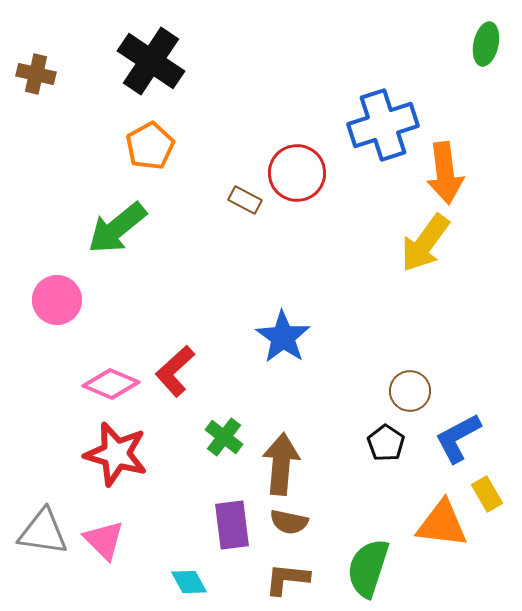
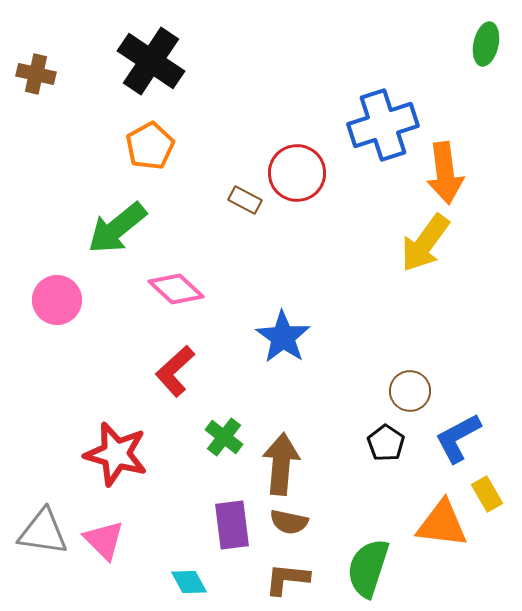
pink diamond: moved 65 px right, 95 px up; rotated 20 degrees clockwise
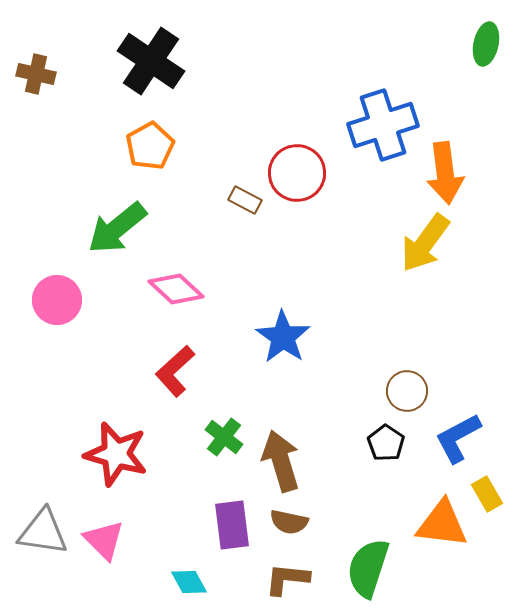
brown circle: moved 3 px left
brown arrow: moved 3 px up; rotated 22 degrees counterclockwise
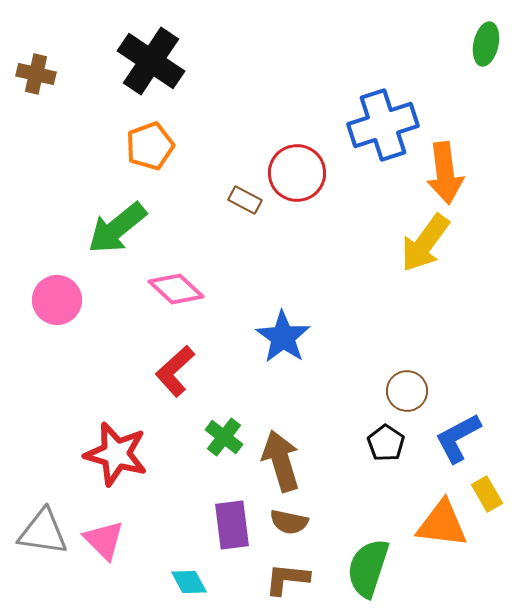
orange pentagon: rotated 9 degrees clockwise
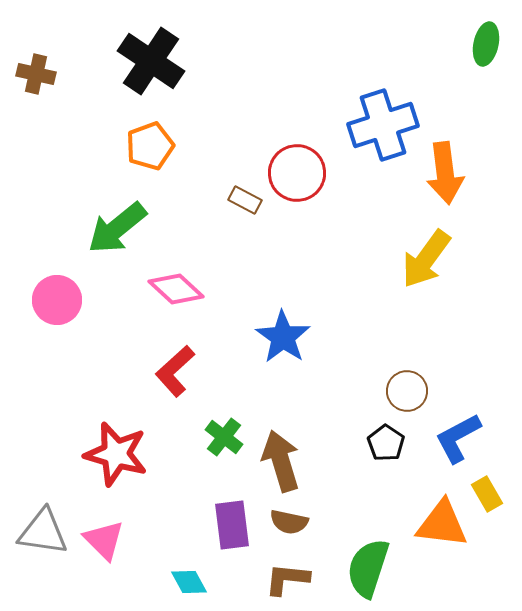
yellow arrow: moved 1 px right, 16 px down
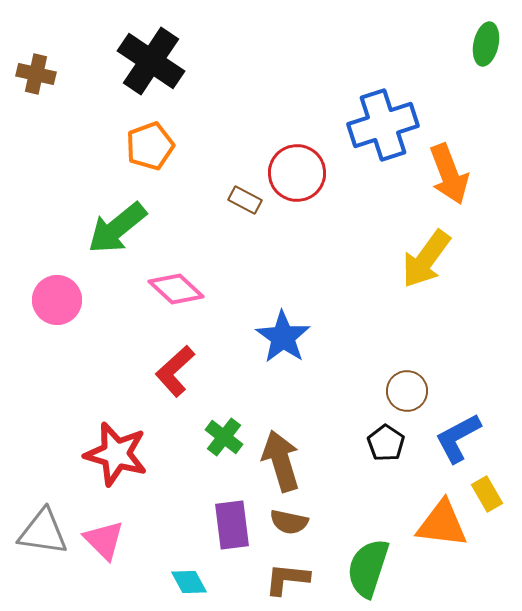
orange arrow: moved 4 px right, 1 px down; rotated 14 degrees counterclockwise
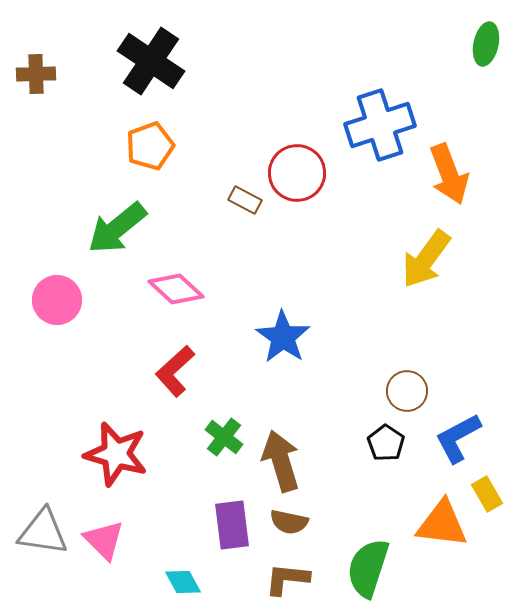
brown cross: rotated 15 degrees counterclockwise
blue cross: moved 3 px left
cyan diamond: moved 6 px left
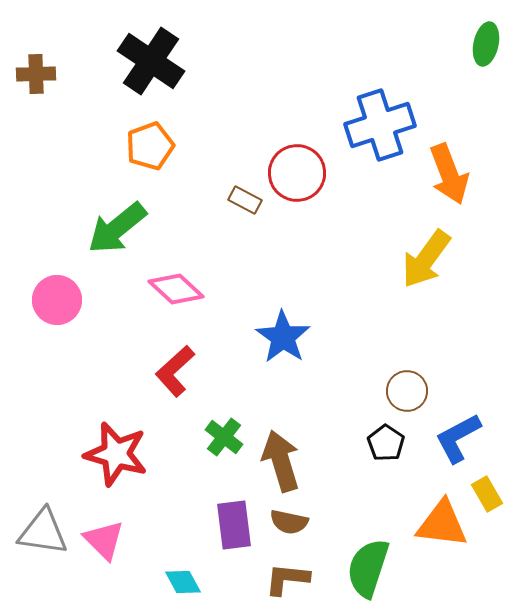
purple rectangle: moved 2 px right
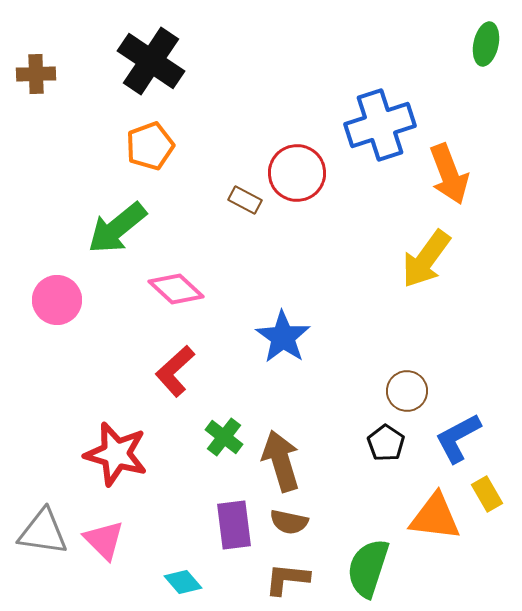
orange triangle: moved 7 px left, 7 px up
cyan diamond: rotated 12 degrees counterclockwise
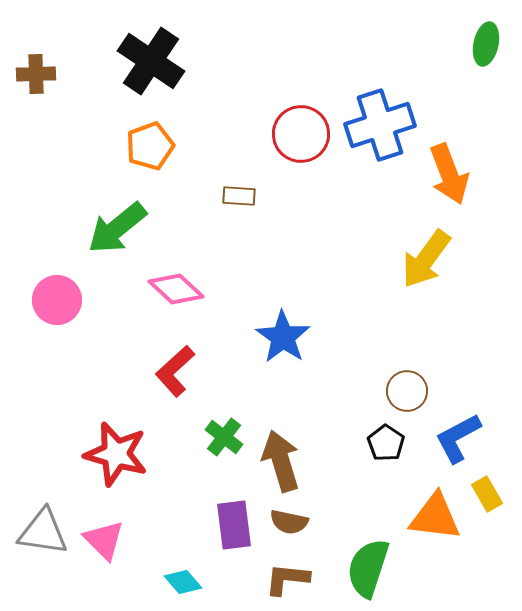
red circle: moved 4 px right, 39 px up
brown rectangle: moved 6 px left, 4 px up; rotated 24 degrees counterclockwise
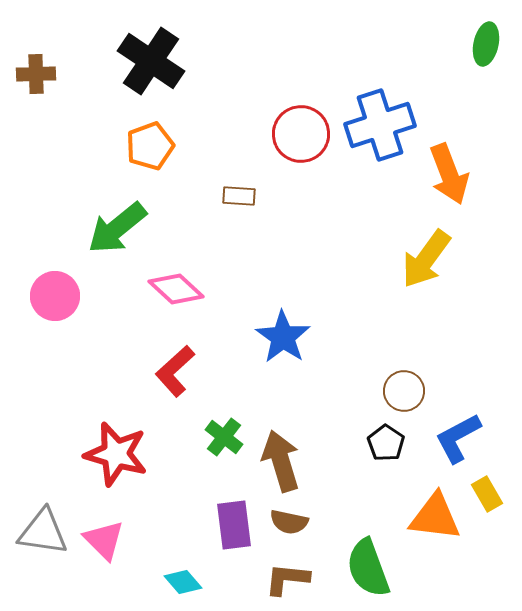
pink circle: moved 2 px left, 4 px up
brown circle: moved 3 px left
green semicircle: rotated 38 degrees counterclockwise
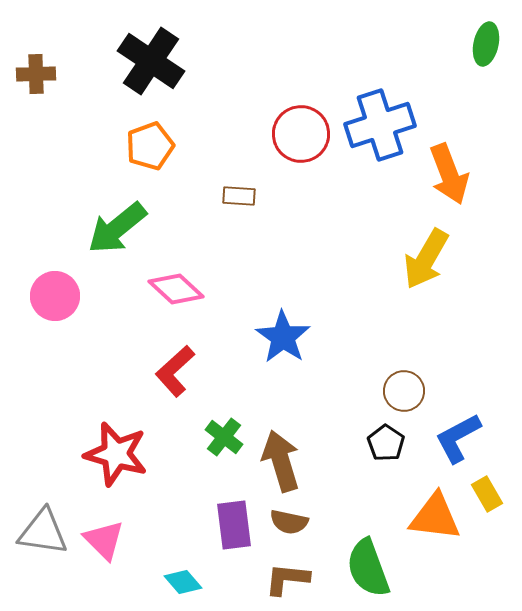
yellow arrow: rotated 6 degrees counterclockwise
